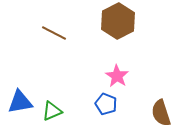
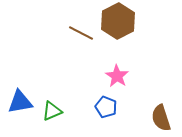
brown line: moved 27 px right
blue pentagon: moved 3 px down
brown semicircle: moved 5 px down
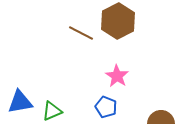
brown semicircle: rotated 108 degrees clockwise
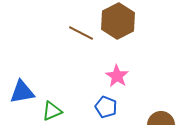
blue triangle: moved 2 px right, 10 px up
brown semicircle: moved 1 px down
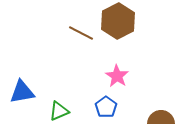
blue pentagon: rotated 15 degrees clockwise
green triangle: moved 7 px right
brown semicircle: moved 1 px up
